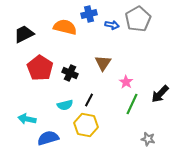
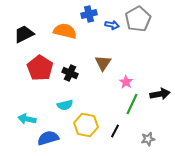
orange semicircle: moved 4 px down
black arrow: rotated 144 degrees counterclockwise
black line: moved 26 px right, 31 px down
gray star: rotated 24 degrees counterclockwise
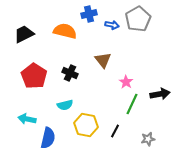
brown triangle: moved 3 px up; rotated 12 degrees counterclockwise
red pentagon: moved 6 px left, 8 px down
blue semicircle: rotated 120 degrees clockwise
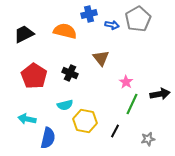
brown triangle: moved 2 px left, 2 px up
yellow hexagon: moved 1 px left, 4 px up
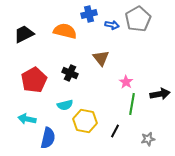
red pentagon: moved 4 px down; rotated 10 degrees clockwise
green line: rotated 15 degrees counterclockwise
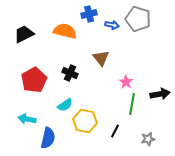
gray pentagon: rotated 25 degrees counterclockwise
cyan semicircle: rotated 21 degrees counterclockwise
